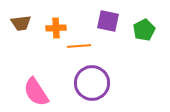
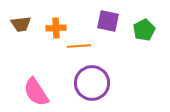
brown trapezoid: moved 1 px down
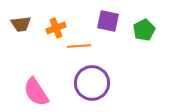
orange cross: rotated 18 degrees counterclockwise
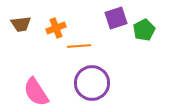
purple square: moved 8 px right, 3 px up; rotated 30 degrees counterclockwise
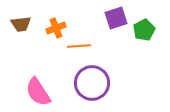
pink semicircle: moved 2 px right
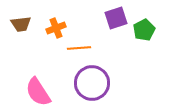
orange line: moved 2 px down
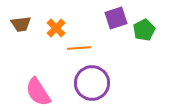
orange cross: rotated 24 degrees counterclockwise
